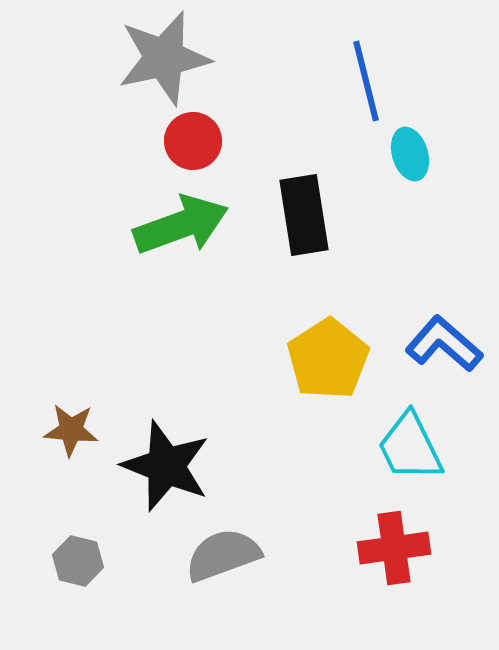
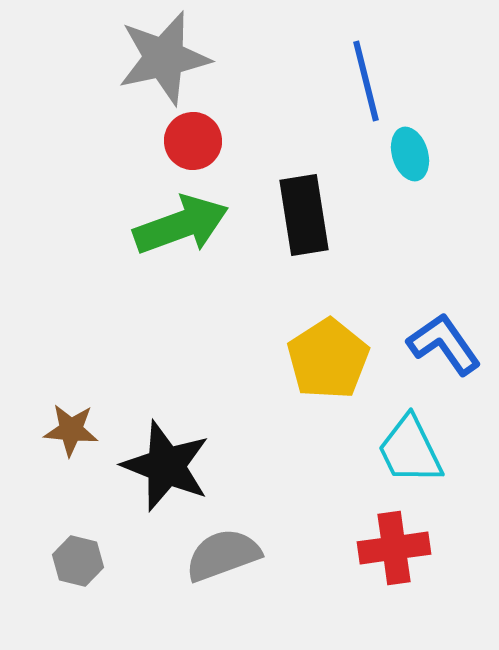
blue L-shape: rotated 14 degrees clockwise
cyan trapezoid: moved 3 px down
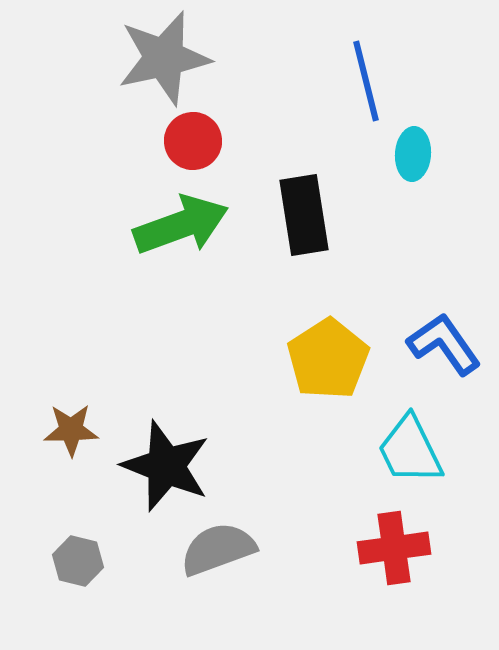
cyan ellipse: moved 3 px right; rotated 21 degrees clockwise
brown star: rotated 6 degrees counterclockwise
gray semicircle: moved 5 px left, 6 px up
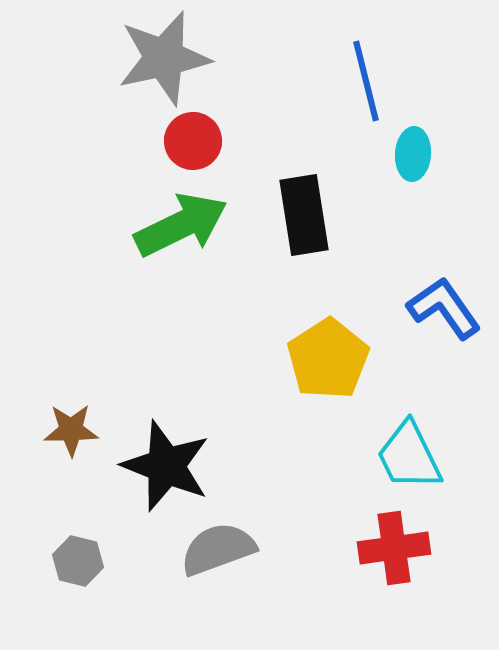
green arrow: rotated 6 degrees counterclockwise
blue L-shape: moved 36 px up
cyan trapezoid: moved 1 px left, 6 px down
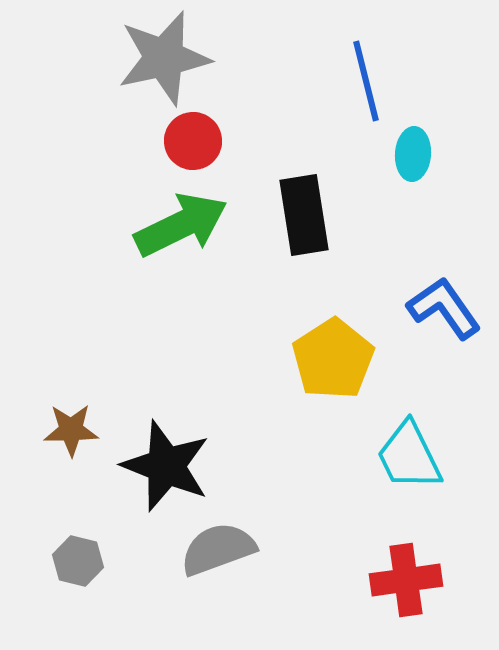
yellow pentagon: moved 5 px right
red cross: moved 12 px right, 32 px down
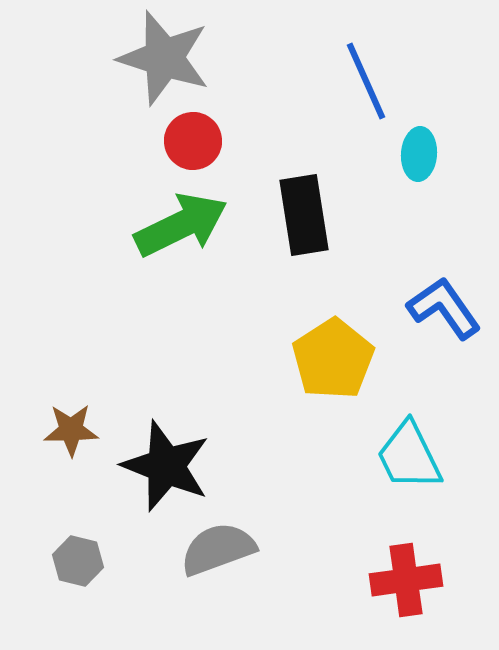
gray star: rotated 30 degrees clockwise
blue line: rotated 10 degrees counterclockwise
cyan ellipse: moved 6 px right
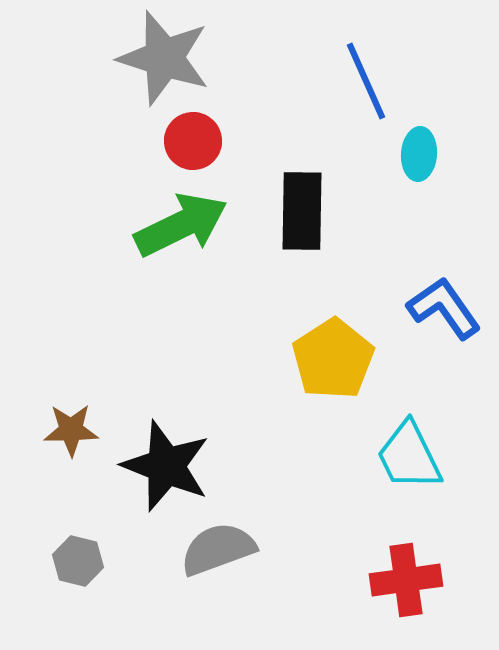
black rectangle: moved 2 px left, 4 px up; rotated 10 degrees clockwise
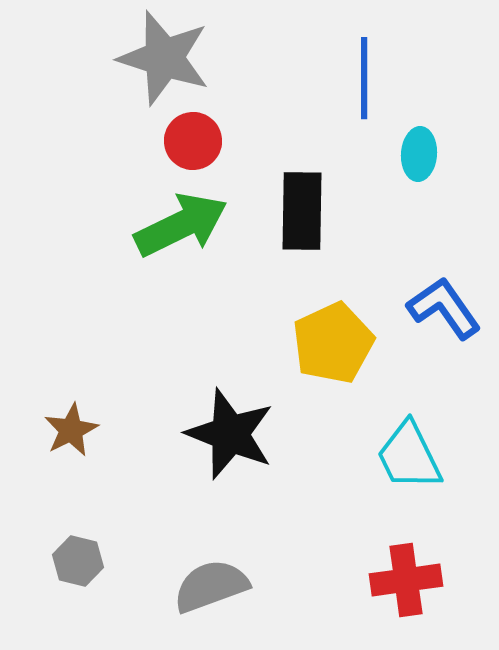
blue line: moved 2 px left, 3 px up; rotated 24 degrees clockwise
yellow pentagon: moved 16 px up; rotated 8 degrees clockwise
brown star: rotated 26 degrees counterclockwise
black star: moved 64 px right, 32 px up
gray semicircle: moved 7 px left, 37 px down
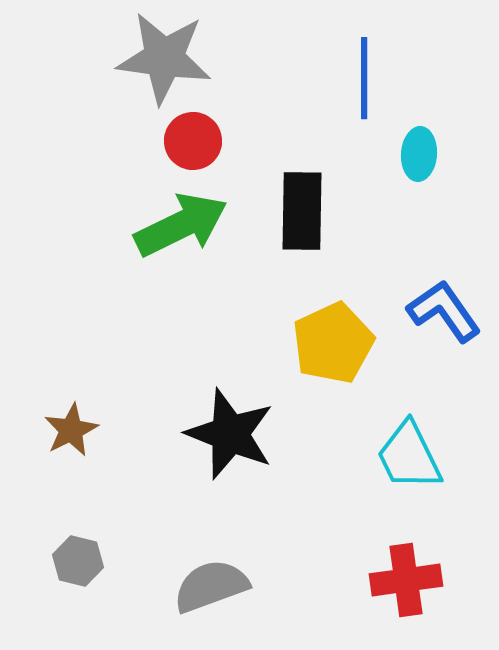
gray star: rotated 10 degrees counterclockwise
blue L-shape: moved 3 px down
